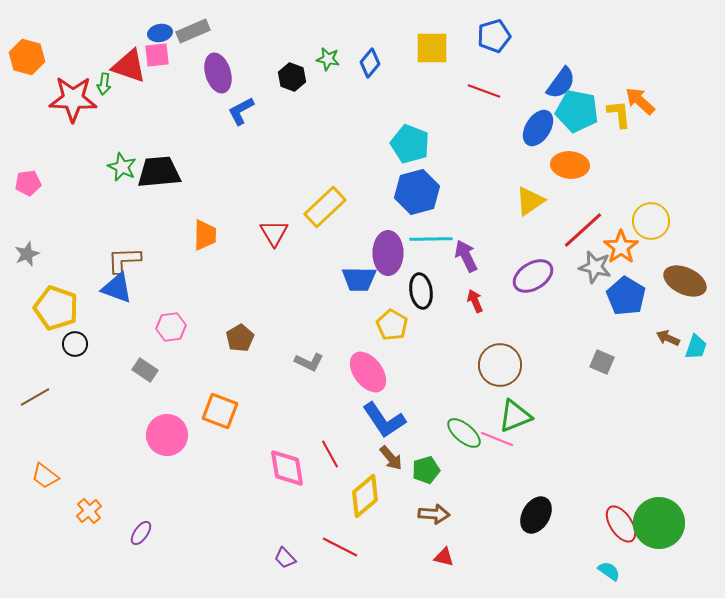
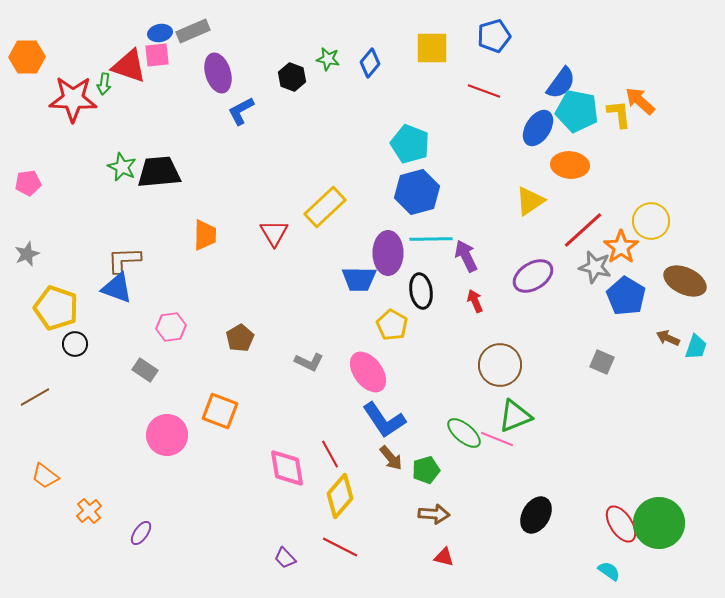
orange hexagon at (27, 57): rotated 16 degrees counterclockwise
yellow diamond at (365, 496): moved 25 px left; rotated 9 degrees counterclockwise
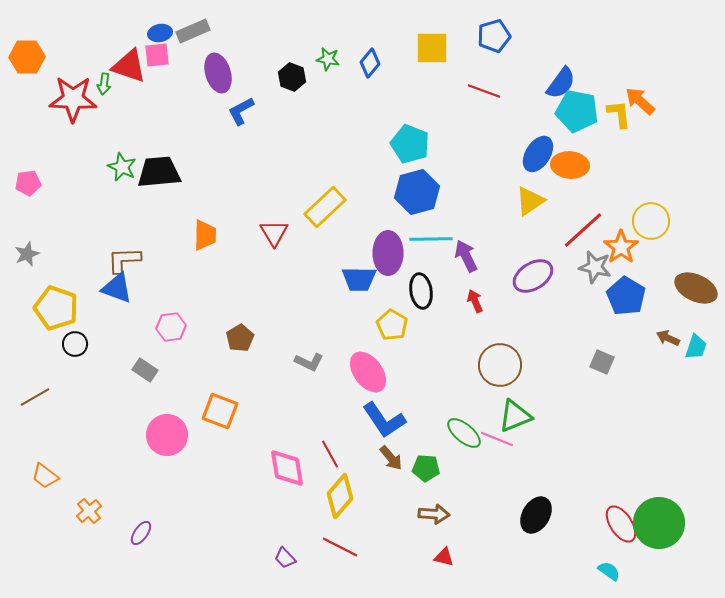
blue ellipse at (538, 128): moved 26 px down
brown ellipse at (685, 281): moved 11 px right, 7 px down
green pentagon at (426, 470): moved 2 px up; rotated 20 degrees clockwise
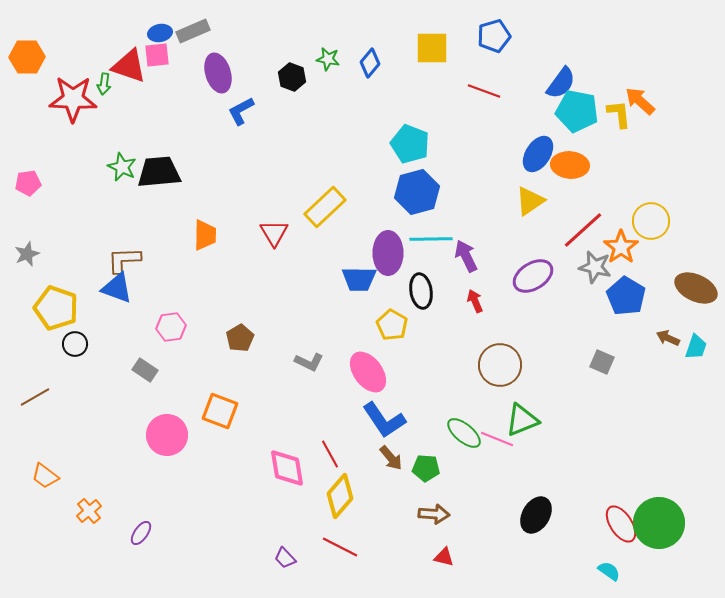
green triangle at (515, 416): moved 7 px right, 4 px down
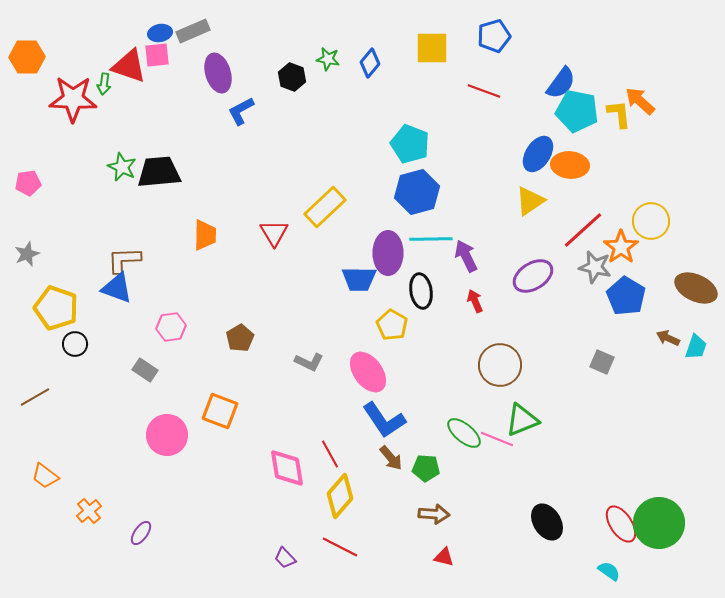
black ellipse at (536, 515): moved 11 px right, 7 px down; rotated 63 degrees counterclockwise
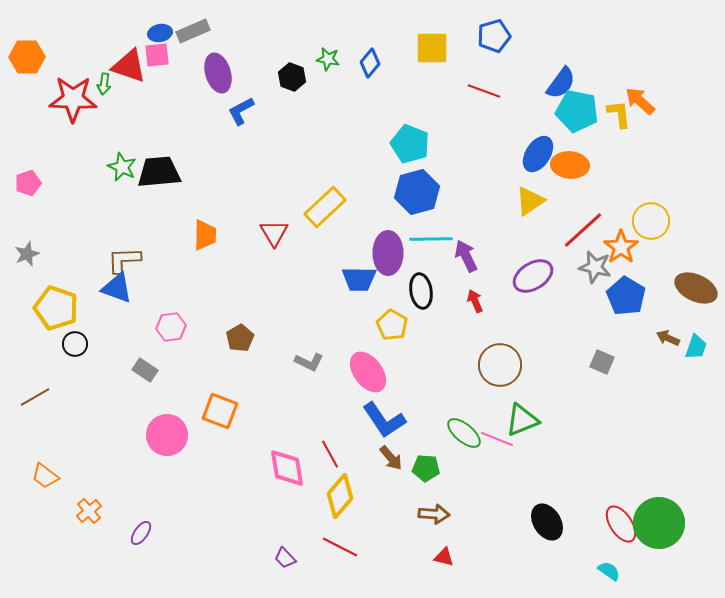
pink pentagon at (28, 183): rotated 10 degrees counterclockwise
